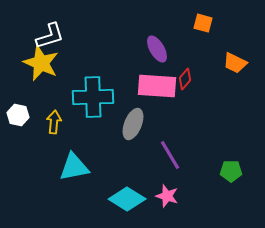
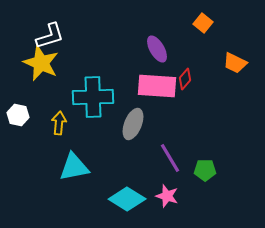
orange square: rotated 24 degrees clockwise
yellow arrow: moved 5 px right, 1 px down
purple line: moved 3 px down
green pentagon: moved 26 px left, 1 px up
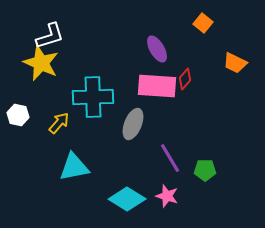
yellow arrow: rotated 35 degrees clockwise
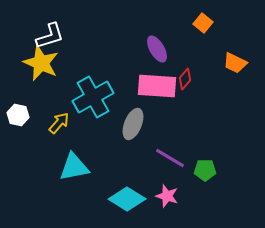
cyan cross: rotated 27 degrees counterclockwise
purple line: rotated 28 degrees counterclockwise
